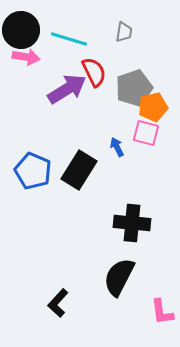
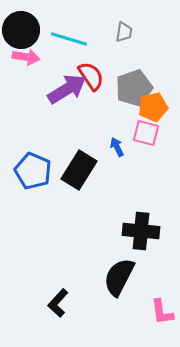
red semicircle: moved 3 px left, 4 px down; rotated 8 degrees counterclockwise
black cross: moved 9 px right, 8 px down
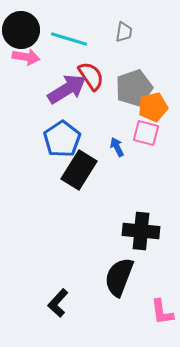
blue pentagon: moved 29 px right, 32 px up; rotated 15 degrees clockwise
black semicircle: rotated 6 degrees counterclockwise
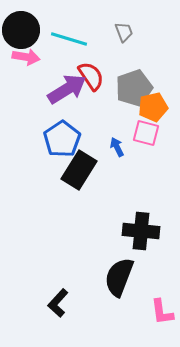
gray trapezoid: rotated 30 degrees counterclockwise
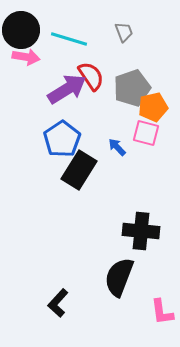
gray pentagon: moved 2 px left
blue arrow: rotated 18 degrees counterclockwise
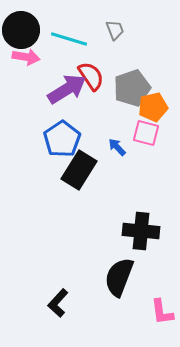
gray trapezoid: moved 9 px left, 2 px up
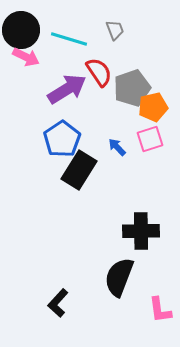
pink arrow: rotated 16 degrees clockwise
red semicircle: moved 8 px right, 4 px up
pink square: moved 4 px right, 6 px down; rotated 32 degrees counterclockwise
black cross: rotated 6 degrees counterclockwise
pink L-shape: moved 2 px left, 2 px up
